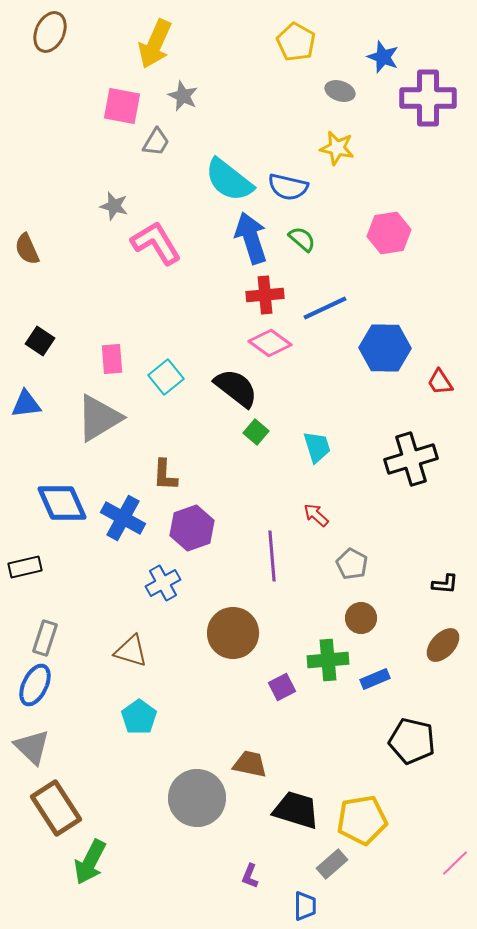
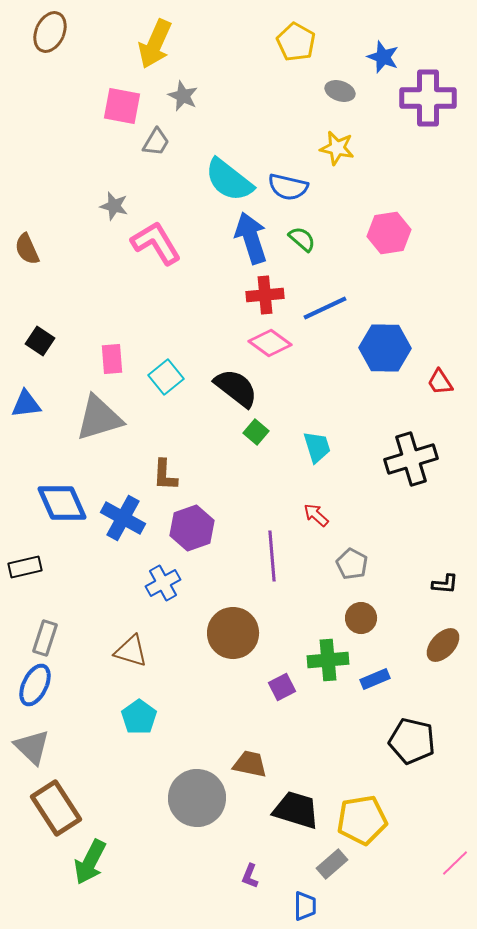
gray triangle at (99, 418): rotated 14 degrees clockwise
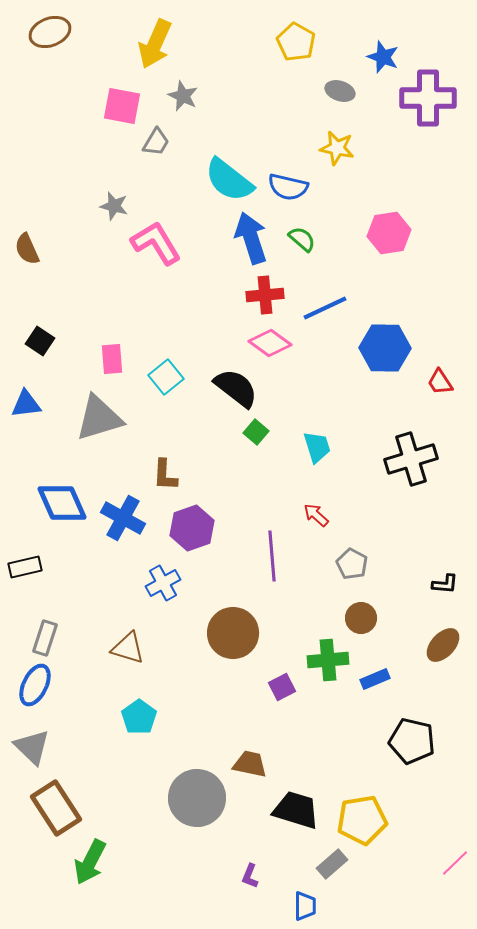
brown ellipse at (50, 32): rotated 45 degrees clockwise
brown triangle at (131, 651): moved 3 px left, 3 px up
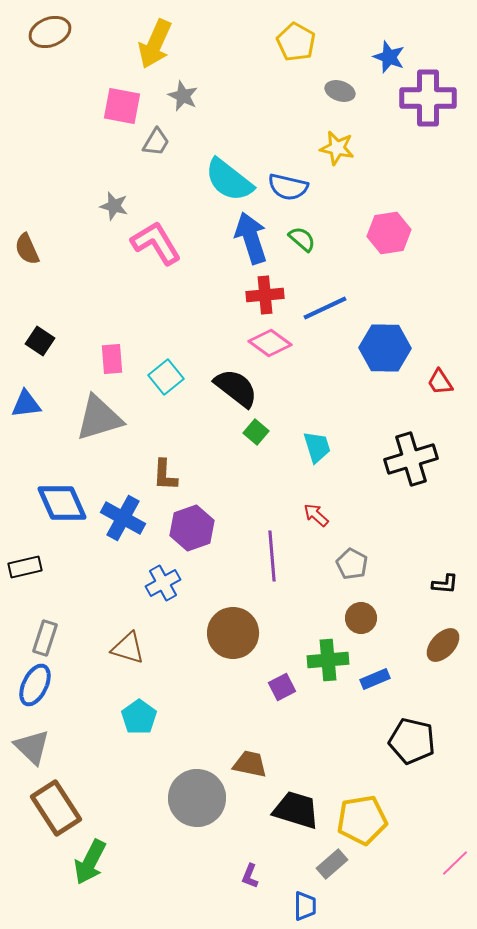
blue star at (383, 57): moved 6 px right
